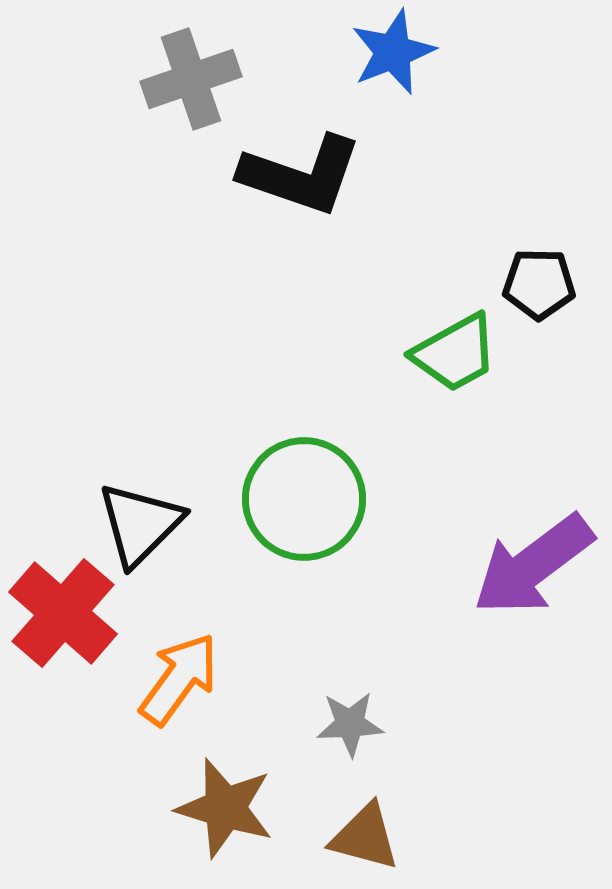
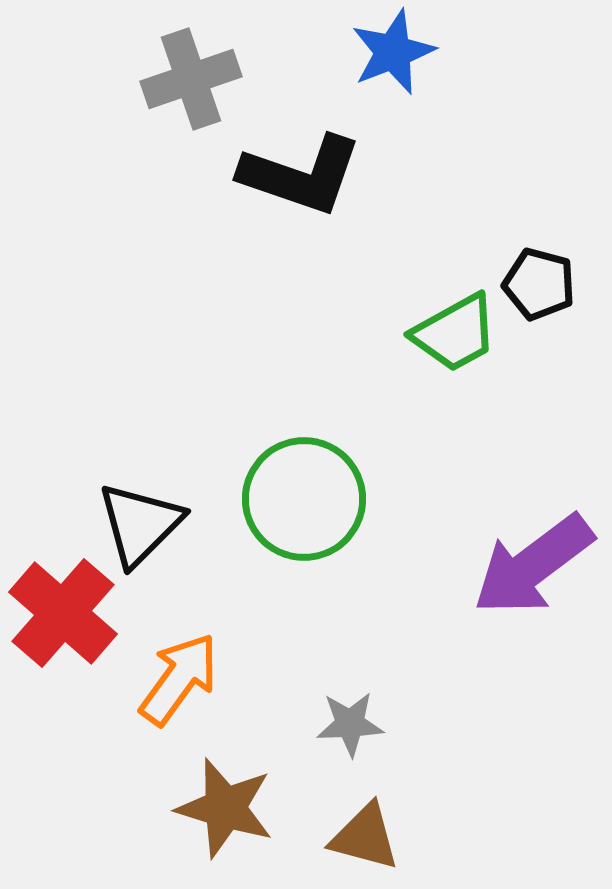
black pentagon: rotated 14 degrees clockwise
green trapezoid: moved 20 px up
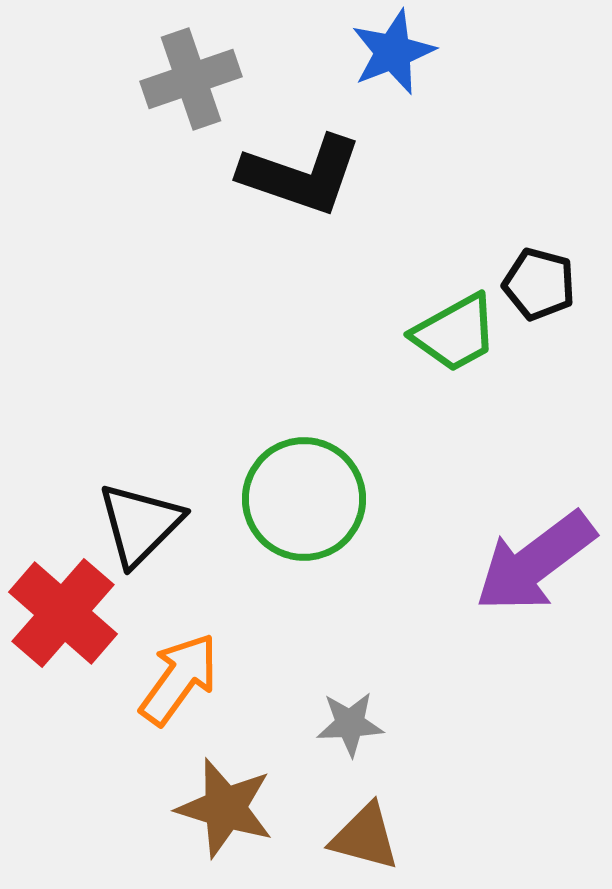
purple arrow: moved 2 px right, 3 px up
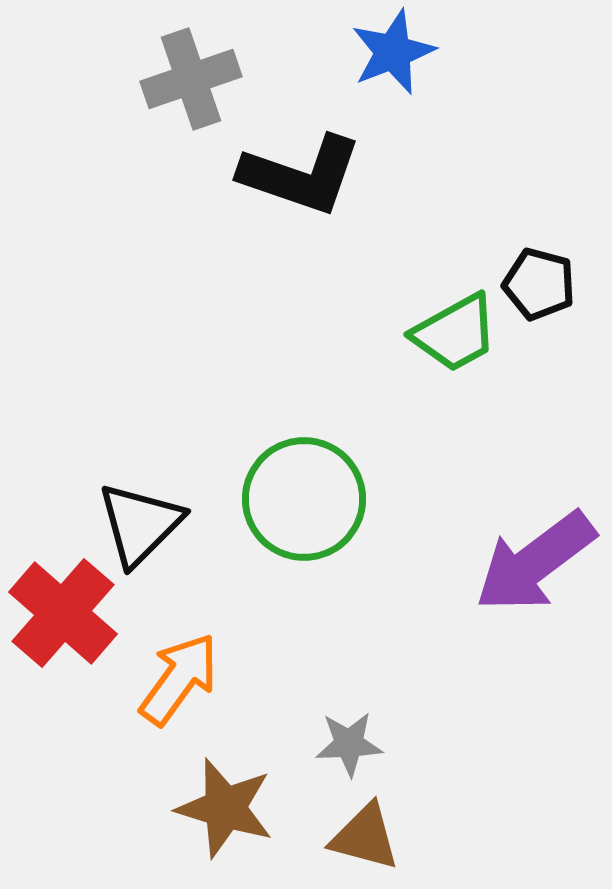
gray star: moved 1 px left, 20 px down
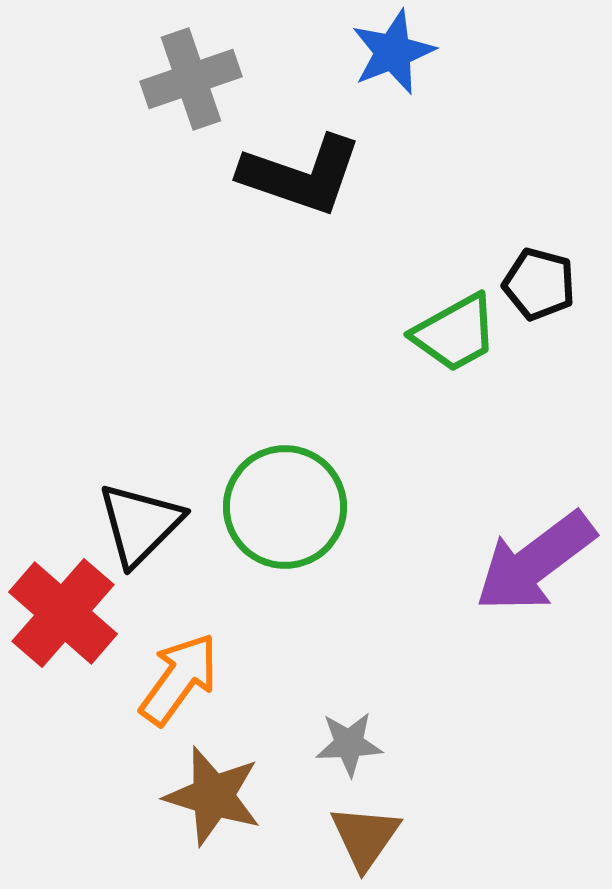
green circle: moved 19 px left, 8 px down
brown star: moved 12 px left, 12 px up
brown triangle: rotated 50 degrees clockwise
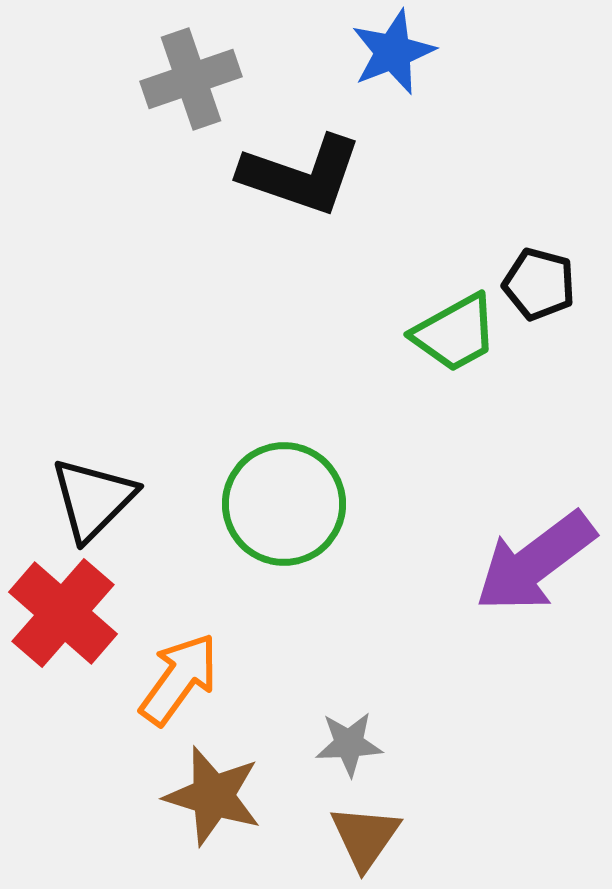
green circle: moved 1 px left, 3 px up
black triangle: moved 47 px left, 25 px up
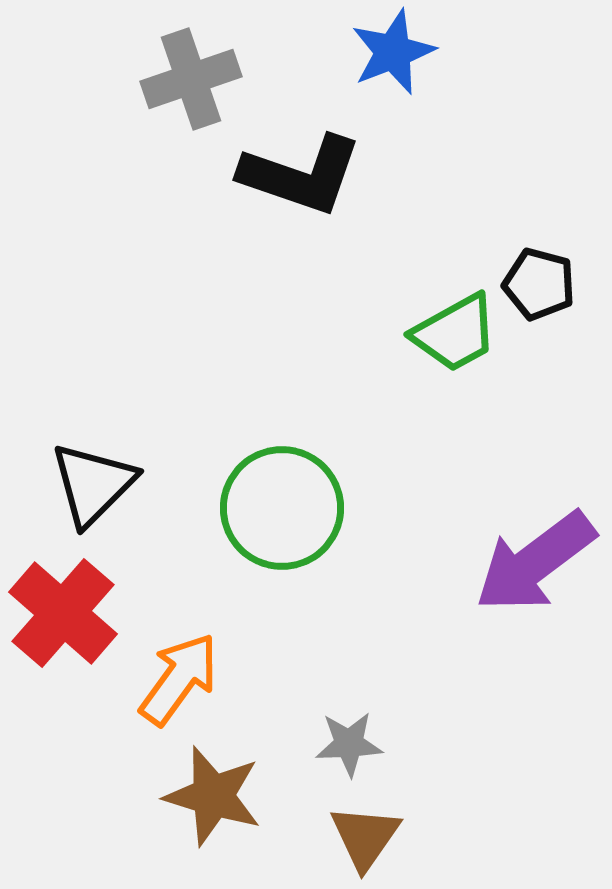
black triangle: moved 15 px up
green circle: moved 2 px left, 4 px down
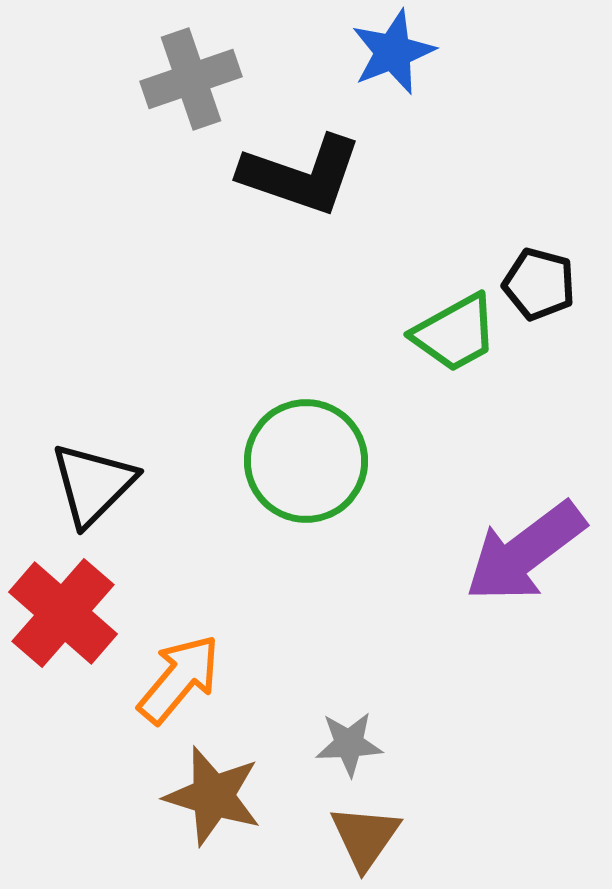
green circle: moved 24 px right, 47 px up
purple arrow: moved 10 px left, 10 px up
orange arrow: rotated 4 degrees clockwise
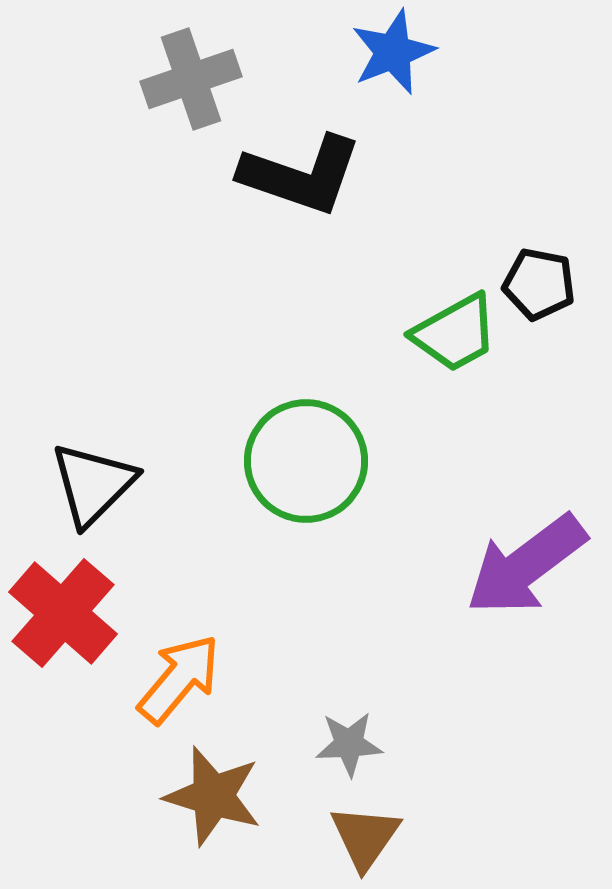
black pentagon: rotated 4 degrees counterclockwise
purple arrow: moved 1 px right, 13 px down
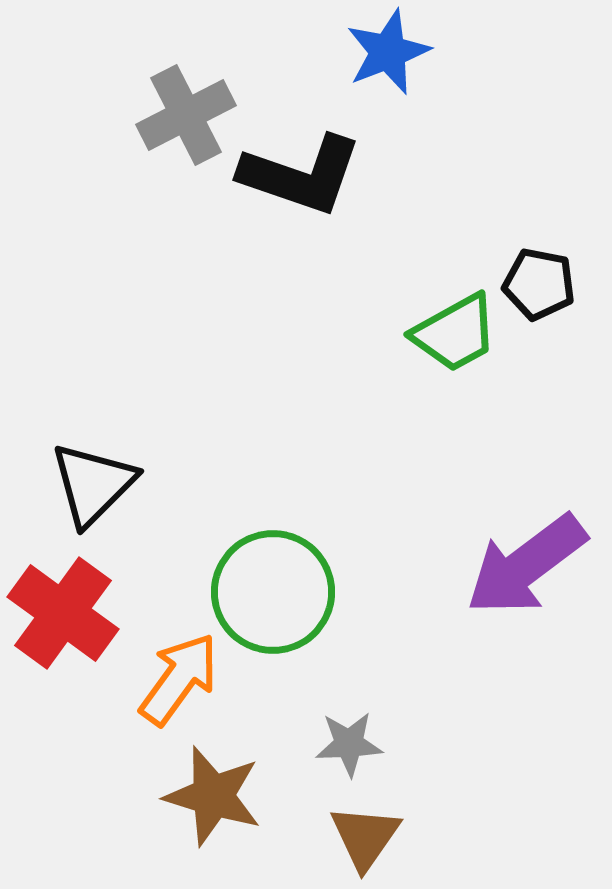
blue star: moved 5 px left
gray cross: moved 5 px left, 36 px down; rotated 8 degrees counterclockwise
green circle: moved 33 px left, 131 px down
red cross: rotated 5 degrees counterclockwise
orange arrow: rotated 4 degrees counterclockwise
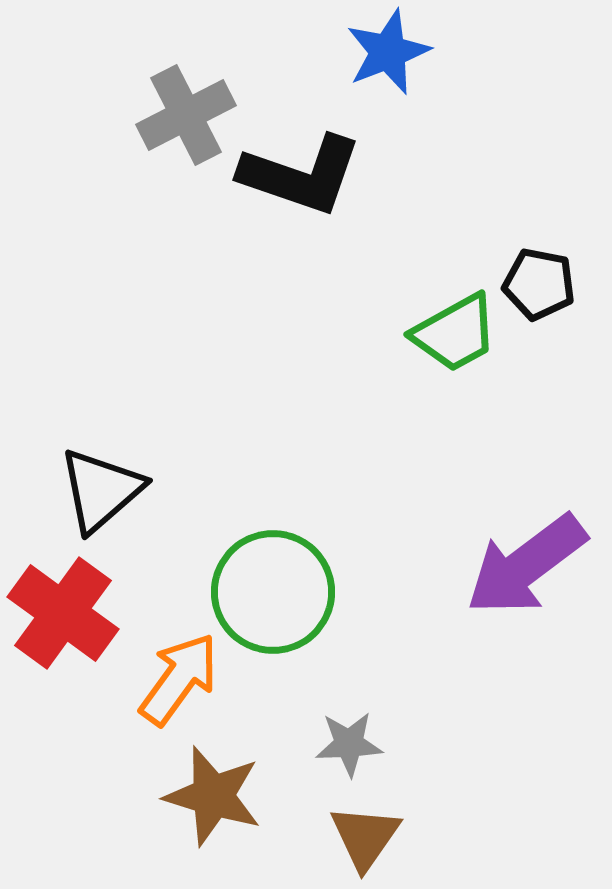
black triangle: moved 8 px right, 6 px down; rotated 4 degrees clockwise
